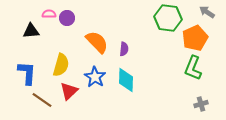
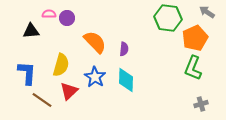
orange semicircle: moved 2 px left
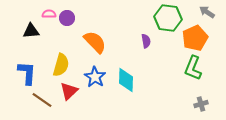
purple semicircle: moved 22 px right, 8 px up; rotated 16 degrees counterclockwise
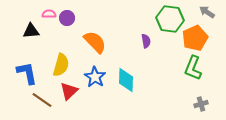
green hexagon: moved 2 px right, 1 px down
blue L-shape: rotated 15 degrees counterclockwise
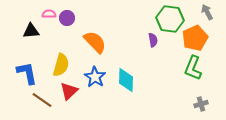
gray arrow: rotated 28 degrees clockwise
purple semicircle: moved 7 px right, 1 px up
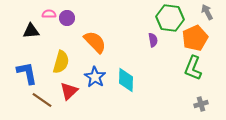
green hexagon: moved 1 px up
yellow semicircle: moved 3 px up
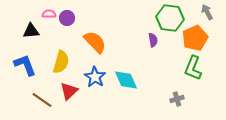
blue L-shape: moved 2 px left, 8 px up; rotated 10 degrees counterclockwise
cyan diamond: rotated 25 degrees counterclockwise
gray cross: moved 24 px left, 5 px up
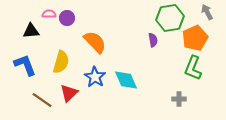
green hexagon: rotated 16 degrees counterclockwise
red triangle: moved 2 px down
gray cross: moved 2 px right; rotated 16 degrees clockwise
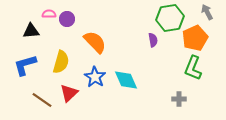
purple circle: moved 1 px down
blue L-shape: rotated 85 degrees counterclockwise
